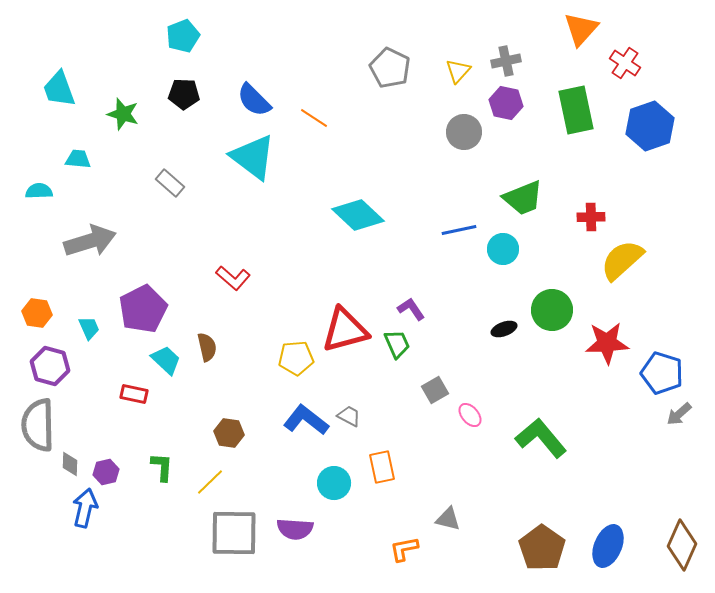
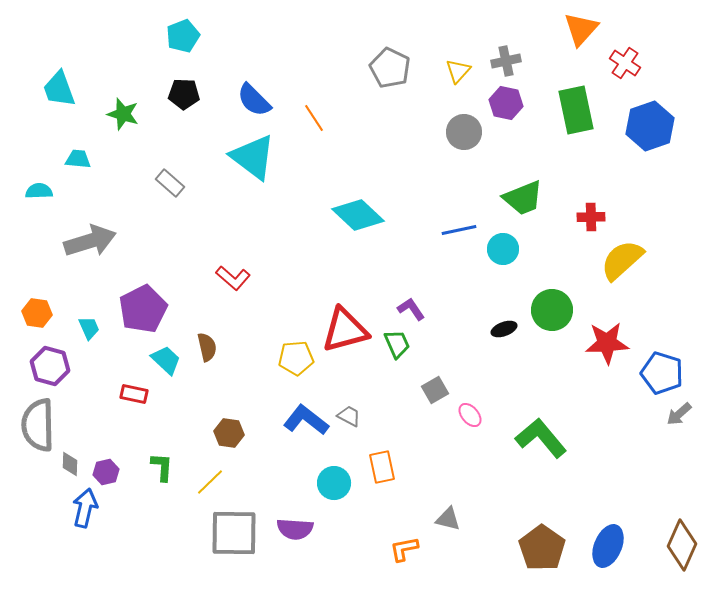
orange line at (314, 118): rotated 24 degrees clockwise
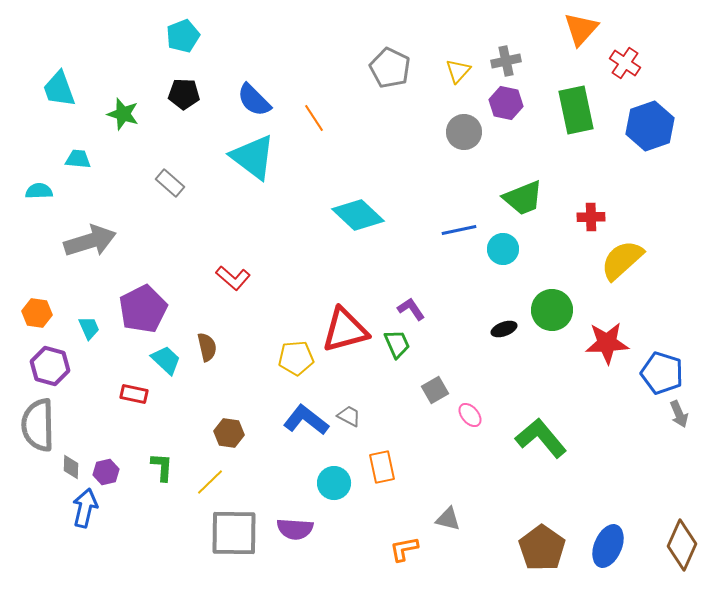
gray arrow at (679, 414): rotated 72 degrees counterclockwise
gray diamond at (70, 464): moved 1 px right, 3 px down
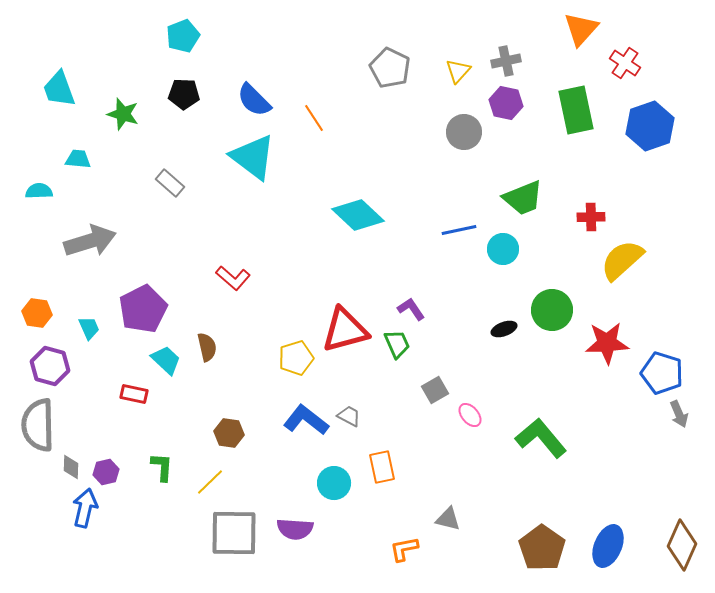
yellow pentagon at (296, 358): rotated 12 degrees counterclockwise
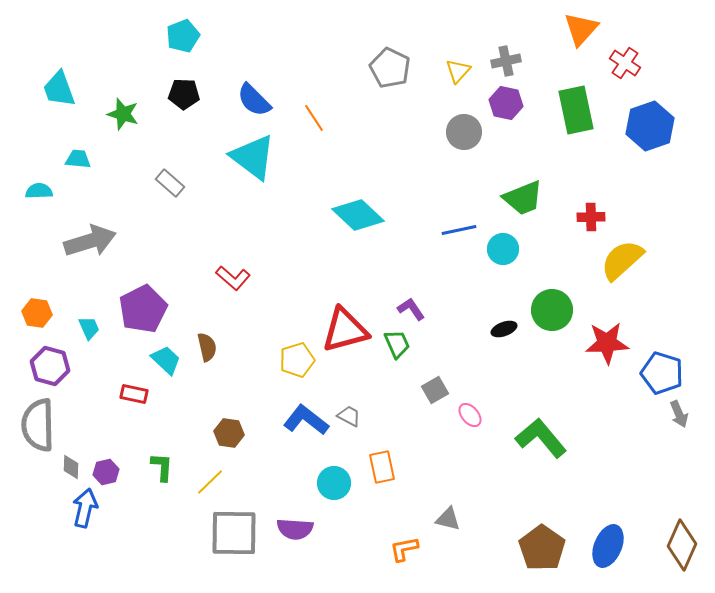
yellow pentagon at (296, 358): moved 1 px right, 2 px down
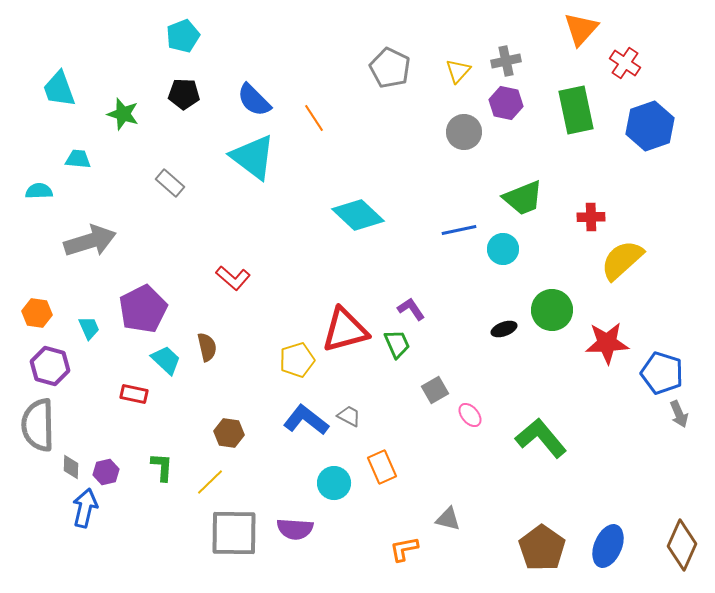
orange rectangle at (382, 467): rotated 12 degrees counterclockwise
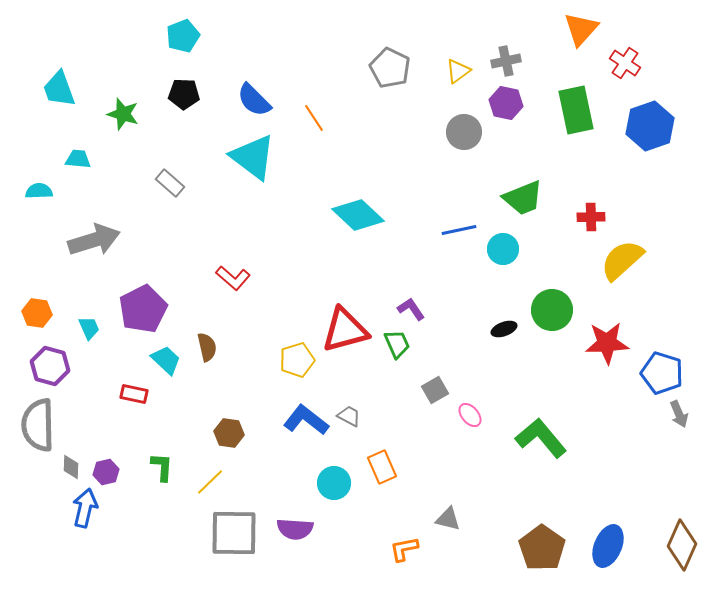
yellow triangle at (458, 71): rotated 12 degrees clockwise
gray arrow at (90, 241): moved 4 px right, 1 px up
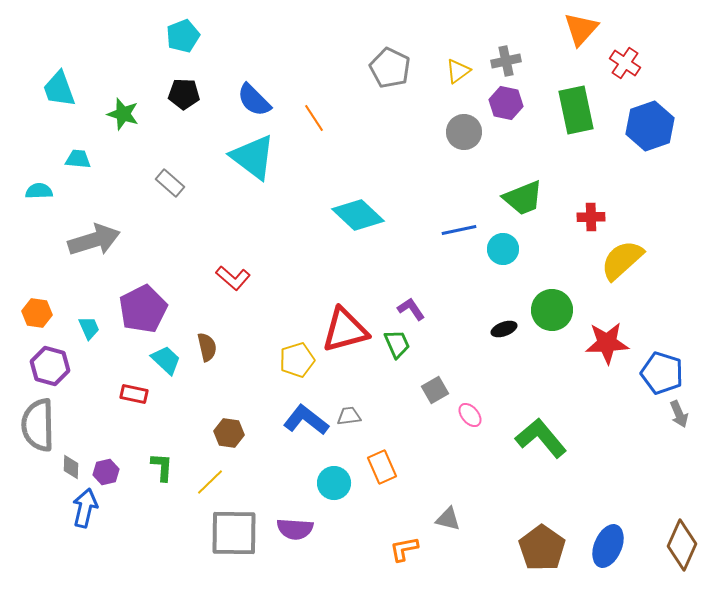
gray trapezoid at (349, 416): rotated 35 degrees counterclockwise
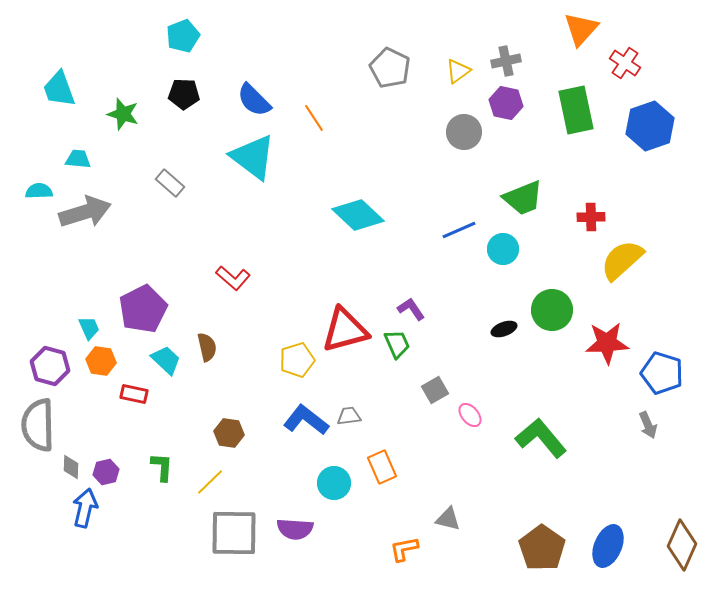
blue line at (459, 230): rotated 12 degrees counterclockwise
gray arrow at (94, 240): moved 9 px left, 28 px up
orange hexagon at (37, 313): moved 64 px right, 48 px down
gray arrow at (679, 414): moved 31 px left, 11 px down
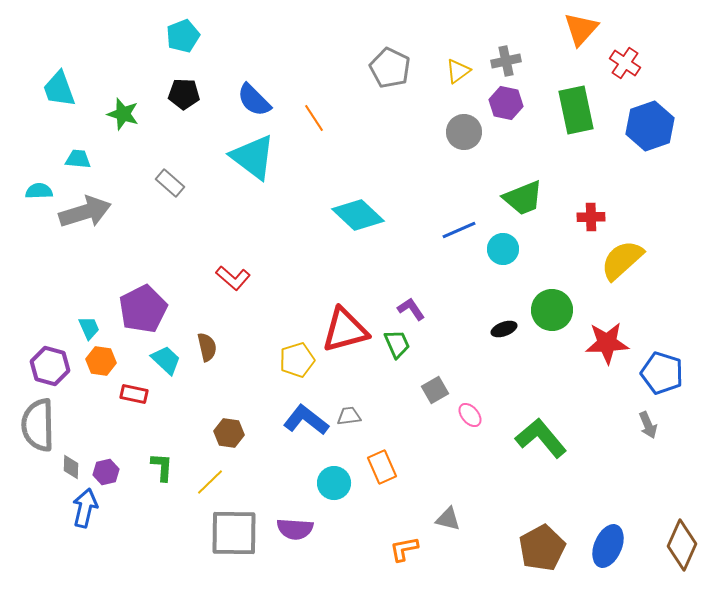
brown pentagon at (542, 548): rotated 9 degrees clockwise
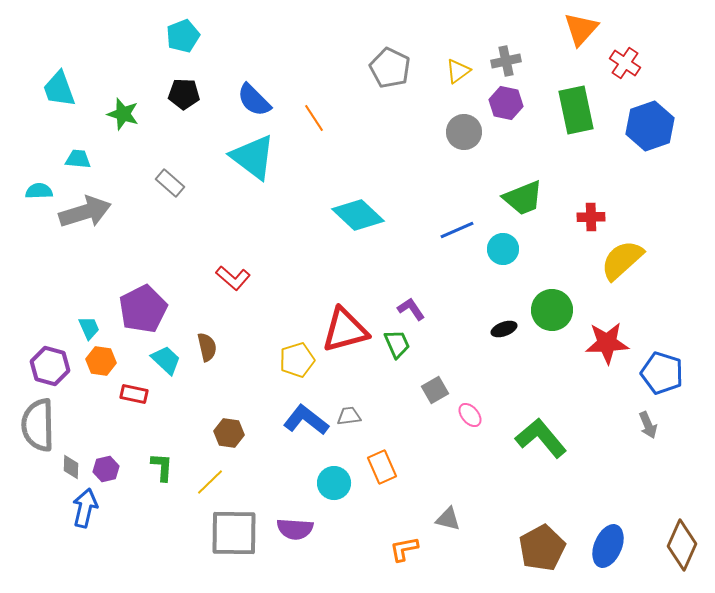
blue line at (459, 230): moved 2 px left
purple hexagon at (106, 472): moved 3 px up
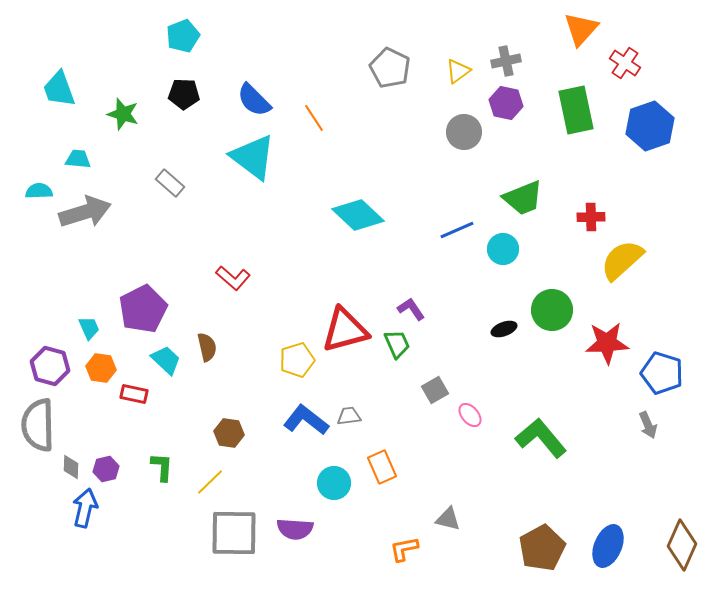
orange hexagon at (101, 361): moved 7 px down
